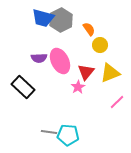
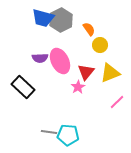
purple semicircle: moved 1 px right
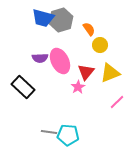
gray hexagon: rotated 10 degrees clockwise
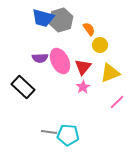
red triangle: moved 3 px left, 5 px up
pink star: moved 5 px right
